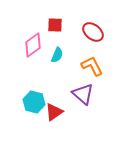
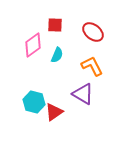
purple triangle: rotated 10 degrees counterclockwise
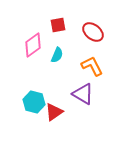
red square: moved 3 px right; rotated 14 degrees counterclockwise
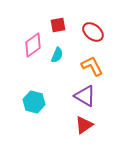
purple triangle: moved 2 px right, 2 px down
red triangle: moved 30 px right, 13 px down
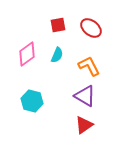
red ellipse: moved 2 px left, 4 px up
pink diamond: moved 6 px left, 9 px down
orange L-shape: moved 3 px left
cyan hexagon: moved 2 px left, 1 px up
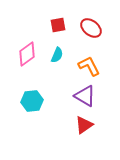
cyan hexagon: rotated 20 degrees counterclockwise
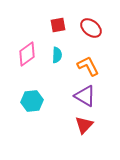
cyan semicircle: rotated 21 degrees counterclockwise
orange L-shape: moved 1 px left
red triangle: rotated 12 degrees counterclockwise
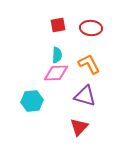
red ellipse: rotated 35 degrees counterclockwise
pink diamond: moved 29 px right, 19 px down; rotated 35 degrees clockwise
orange L-shape: moved 1 px right, 2 px up
purple triangle: rotated 15 degrees counterclockwise
red triangle: moved 5 px left, 2 px down
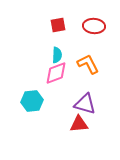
red ellipse: moved 3 px right, 2 px up
orange L-shape: moved 1 px left
pink diamond: rotated 20 degrees counterclockwise
purple triangle: moved 8 px down
red triangle: moved 3 px up; rotated 42 degrees clockwise
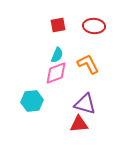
cyan semicircle: rotated 21 degrees clockwise
